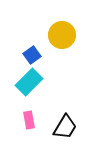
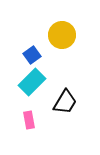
cyan rectangle: moved 3 px right
black trapezoid: moved 25 px up
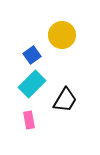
cyan rectangle: moved 2 px down
black trapezoid: moved 2 px up
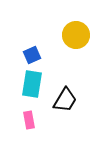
yellow circle: moved 14 px right
blue square: rotated 12 degrees clockwise
cyan rectangle: rotated 36 degrees counterclockwise
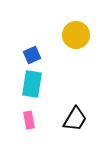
black trapezoid: moved 10 px right, 19 px down
